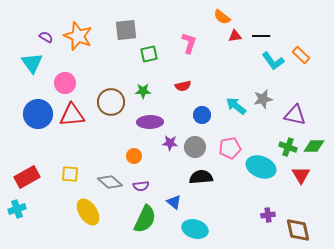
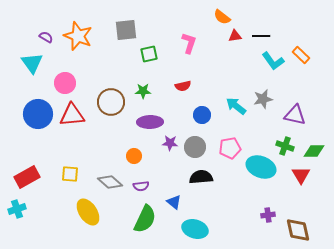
green diamond at (314, 146): moved 5 px down
green cross at (288, 147): moved 3 px left, 1 px up
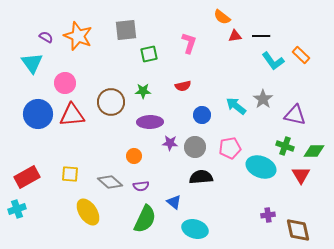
gray star at (263, 99): rotated 24 degrees counterclockwise
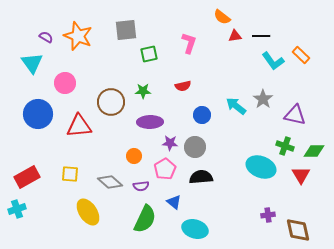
red triangle at (72, 115): moved 7 px right, 11 px down
pink pentagon at (230, 148): moved 65 px left, 21 px down; rotated 20 degrees counterclockwise
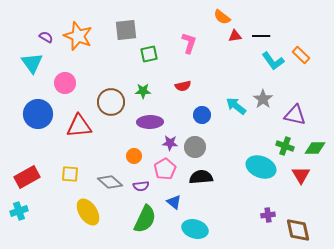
green diamond at (314, 151): moved 1 px right, 3 px up
cyan cross at (17, 209): moved 2 px right, 2 px down
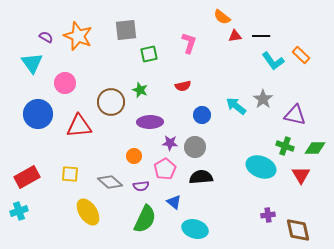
green star at (143, 91): moved 3 px left, 1 px up; rotated 21 degrees clockwise
